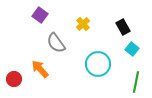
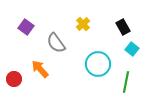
purple square: moved 14 px left, 12 px down
green line: moved 10 px left
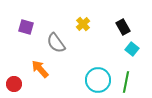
purple square: rotated 21 degrees counterclockwise
cyan circle: moved 16 px down
red circle: moved 5 px down
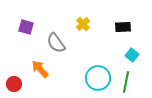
black rectangle: rotated 63 degrees counterclockwise
cyan square: moved 6 px down
cyan circle: moved 2 px up
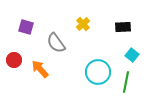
cyan circle: moved 6 px up
red circle: moved 24 px up
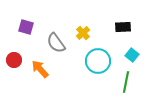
yellow cross: moved 9 px down
cyan circle: moved 11 px up
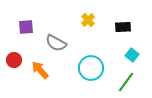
purple square: rotated 21 degrees counterclockwise
yellow cross: moved 5 px right, 13 px up
gray semicircle: rotated 25 degrees counterclockwise
cyan circle: moved 7 px left, 7 px down
orange arrow: moved 1 px down
green line: rotated 25 degrees clockwise
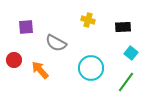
yellow cross: rotated 32 degrees counterclockwise
cyan square: moved 1 px left, 2 px up
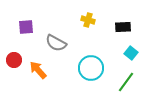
orange arrow: moved 2 px left
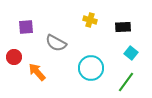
yellow cross: moved 2 px right
red circle: moved 3 px up
orange arrow: moved 1 px left, 2 px down
